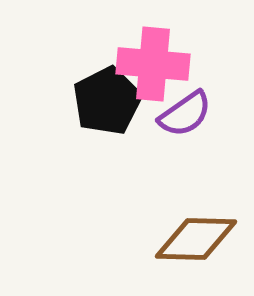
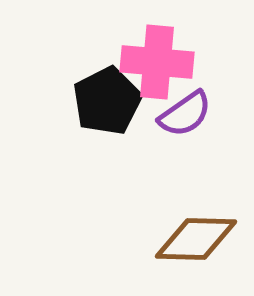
pink cross: moved 4 px right, 2 px up
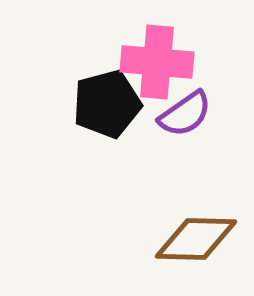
black pentagon: moved 3 px down; rotated 12 degrees clockwise
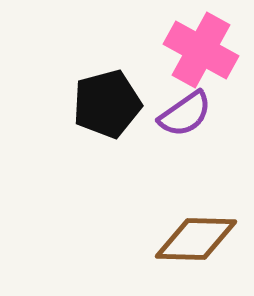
pink cross: moved 44 px right, 12 px up; rotated 24 degrees clockwise
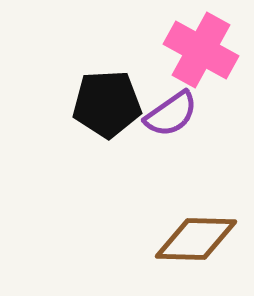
black pentagon: rotated 12 degrees clockwise
purple semicircle: moved 14 px left
